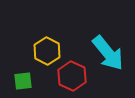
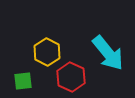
yellow hexagon: moved 1 px down
red hexagon: moved 1 px left, 1 px down
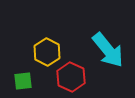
cyan arrow: moved 3 px up
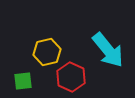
yellow hexagon: rotated 20 degrees clockwise
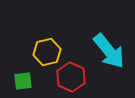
cyan arrow: moved 1 px right, 1 px down
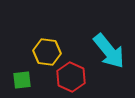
yellow hexagon: rotated 20 degrees clockwise
green square: moved 1 px left, 1 px up
